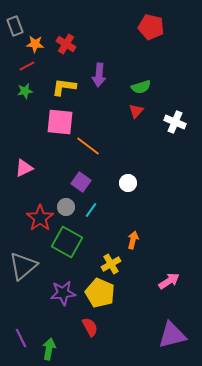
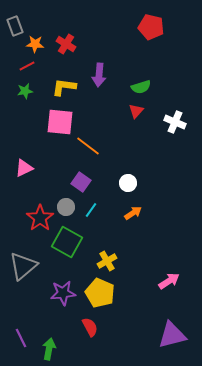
orange arrow: moved 27 px up; rotated 42 degrees clockwise
yellow cross: moved 4 px left, 3 px up
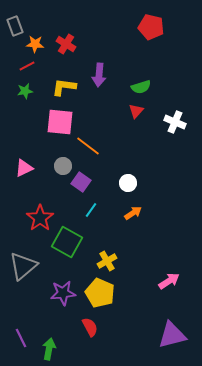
gray circle: moved 3 px left, 41 px up
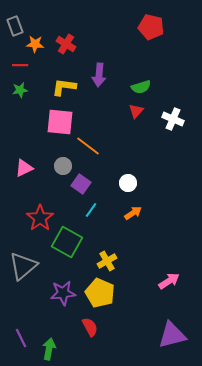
red line: moved 7 px left, 1 px up; rotated 28 degrees clockwise
green star: moved 5 px left, 1 px up
white cross: moved 2 px left, 3 px up
purple square: moved 2 px down
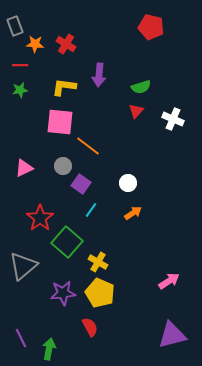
green square: rotated 12 degrees clockwise
yellow cross: moved 9 px left, 1 px down; rotated 30 degrees counterclockwise
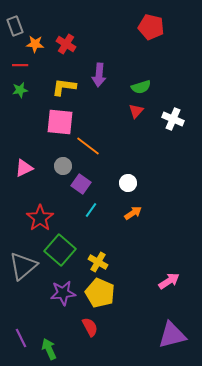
green square: moved 7 px left, 8 px down
green arrow: rotated 35 degrees counterclockwise
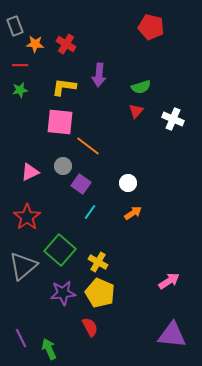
pink triangle: moved 6 px right, 4 px down
cyan line: moved 1 px left, 2 px down
red star: moved 13 px left, 1 px up
purple triangle: rotated 20 degrees clockwise
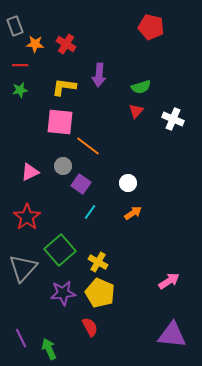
green square: rotated 8 degrees clockwise
gray triangle: moved 2 px down; rotated 8 degrees counterclockwise
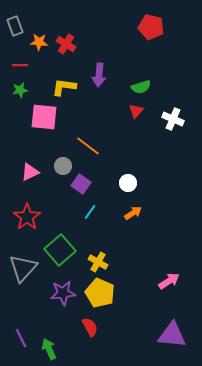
orange star: moved 4 px right, 2 px up
pink square: moved 16 px left, 5 px up
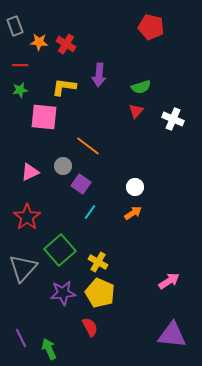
white circle: moved 7 px right, 4 px down
